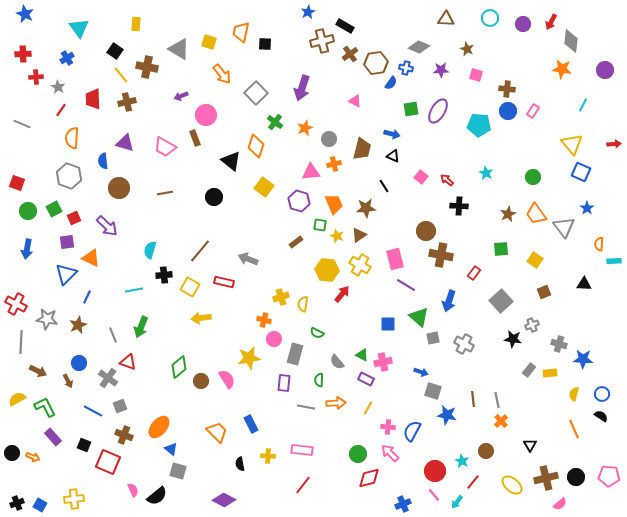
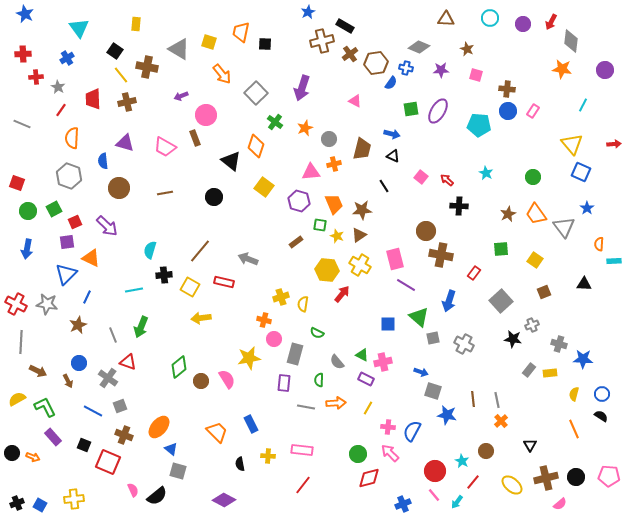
brown star at (366, 208): moved 4 px left, 2 px down
red square at (74, 218): moved 1 px right, 4 px down
gray star at (47, 319): moved 15 px up
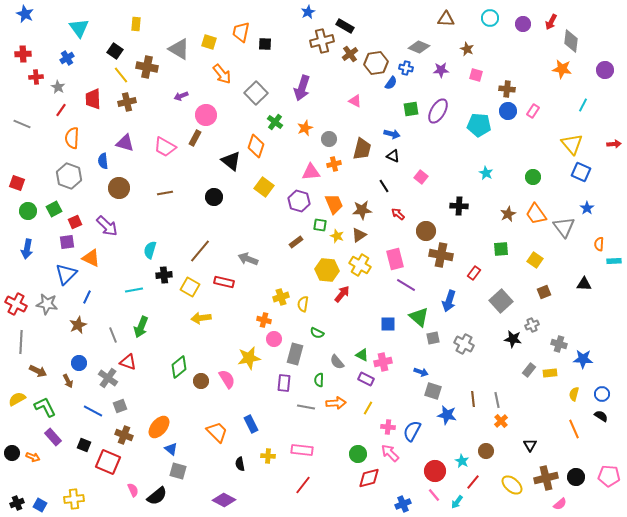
brown rectangle at (195, 138): rotated 49 degrees clockwise
red arrow at (447, 180): moved 49 px left, 34 px down
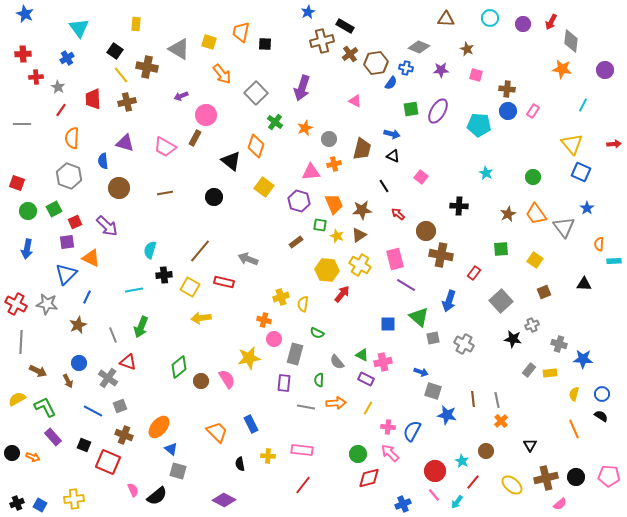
gray line at (22, 124): rotated 24 degrees counterclockwise
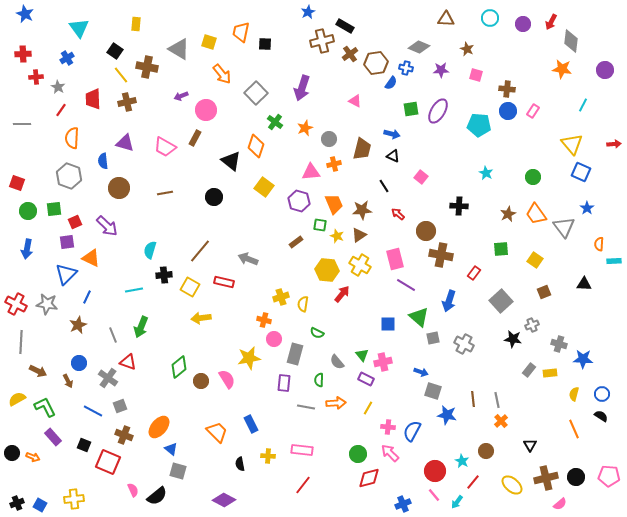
pink circle at (206, 115): moved 5 px up
green square at (54, 209): rotated 21 degrees clockwise
green triangle at (362, 355): rotated 24 degrees clockwise
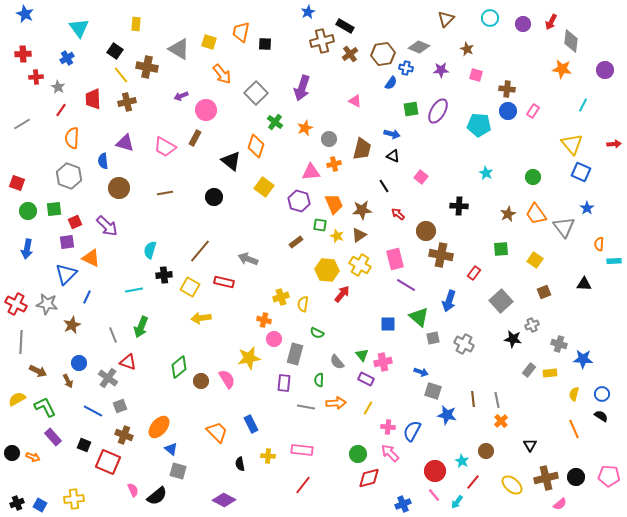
brown triangle at (446, 19): rotated 48 degrees counterclockwise
brown hexagon at (376, 63): moved 7 px right, 9 px up
gray line at (22, 124): rotated 30 degrees counterclockwise
brown star at (78, 325): moved 6 px left
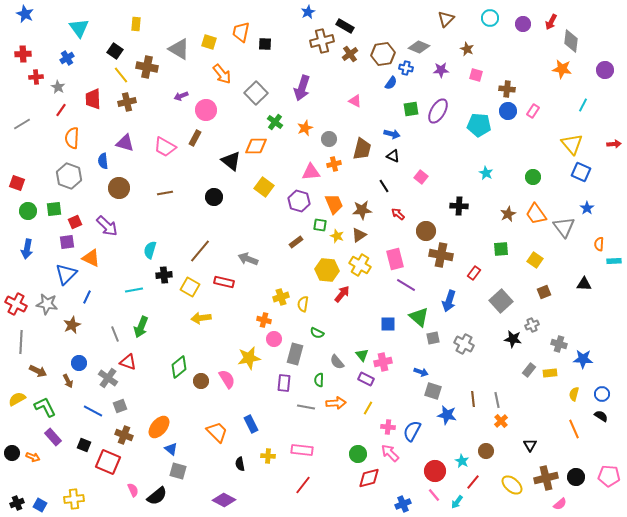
orange diamond at (256, 146): rotated 70 degrees clockwise
gray line at (113, 335): moved 2 px right, 1 px up
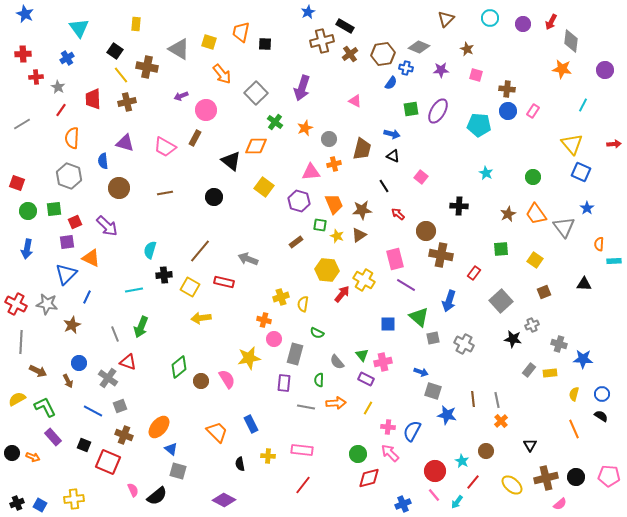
yellow cross at (360, 265): moved 4 px right, 15 px down
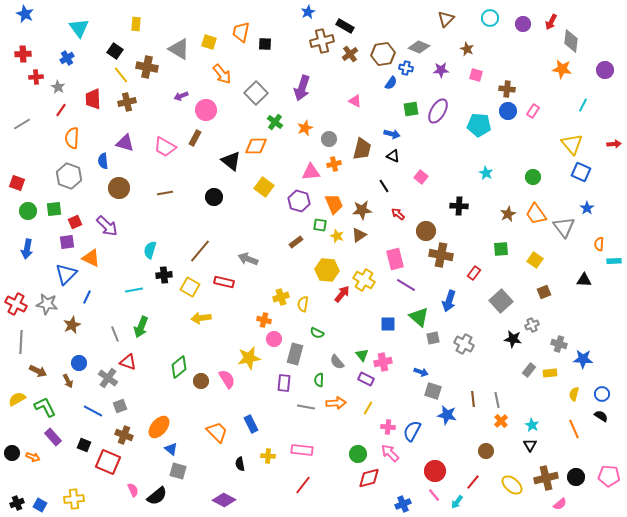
black triangle at (584, 284): moved 4 px up
cyan star at (462, 461): moved 70 px right, 36 px up
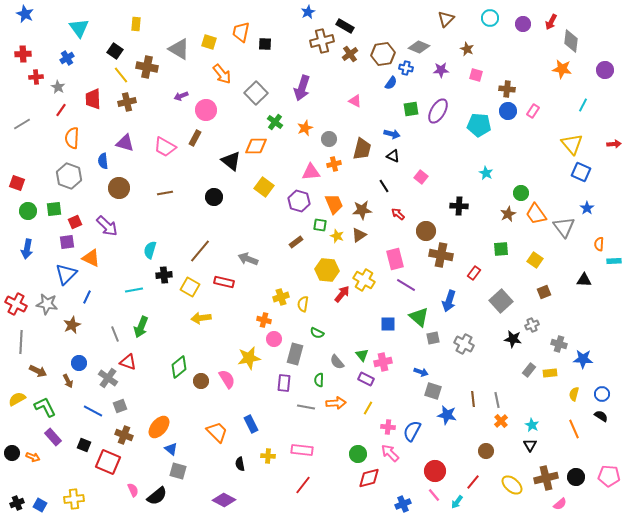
green circle at (533, 177): moved 12 px left, 16 px down
